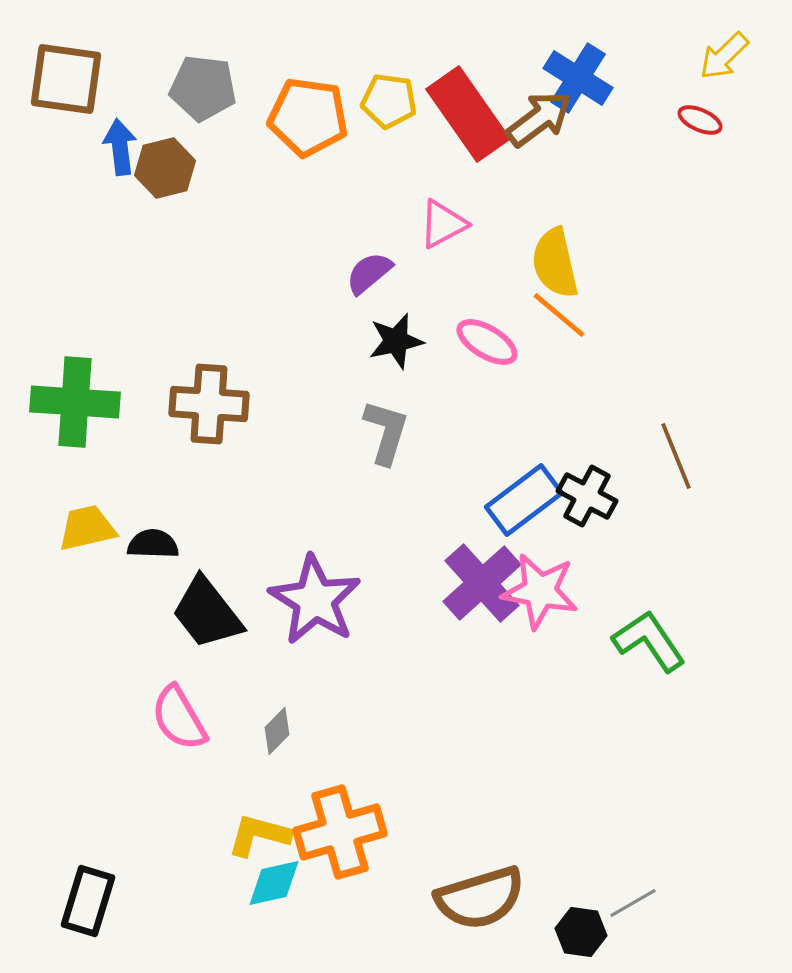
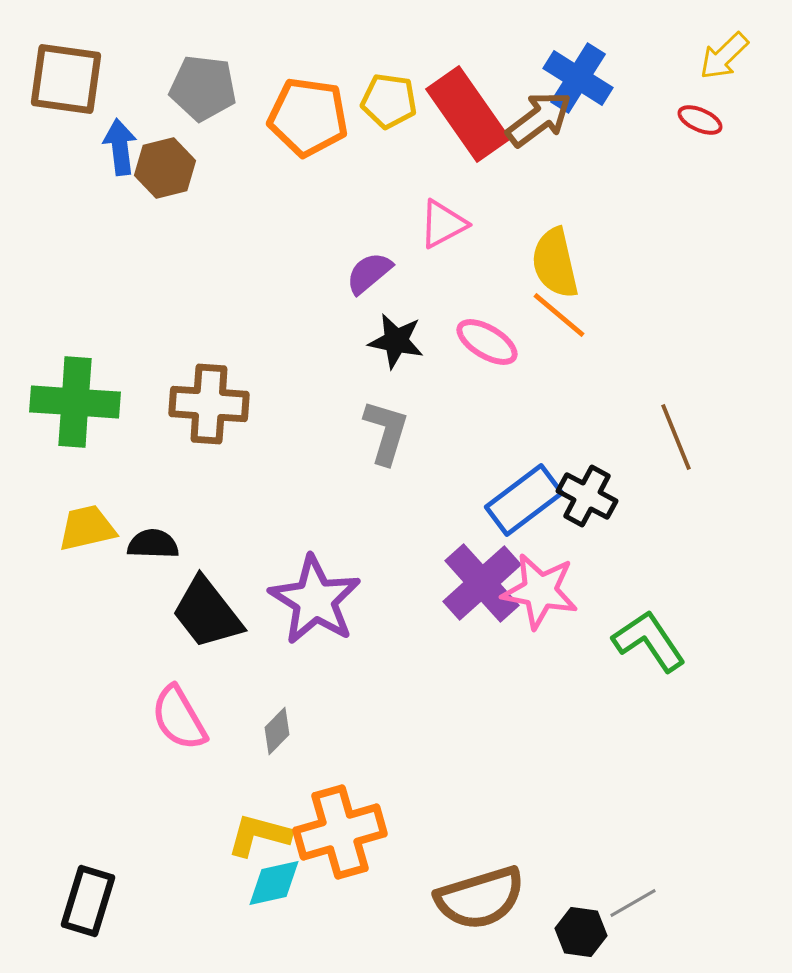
black star: rotated 24 degrees clockwise
brown line: moved 19 px up
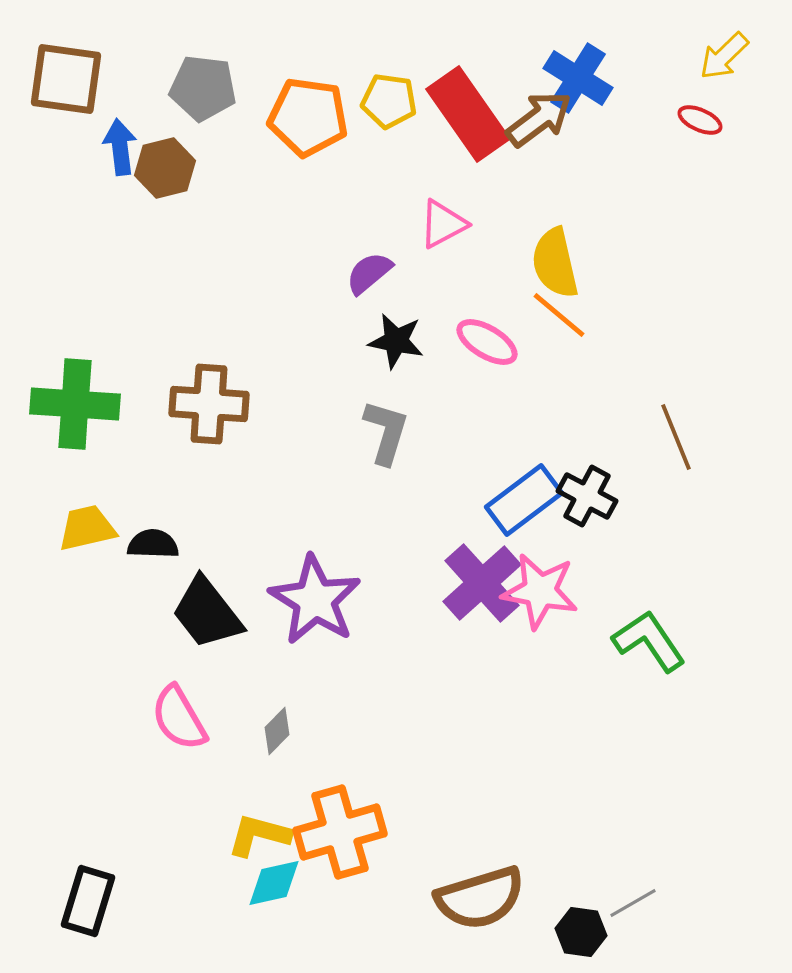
green cross: moved 2 px down
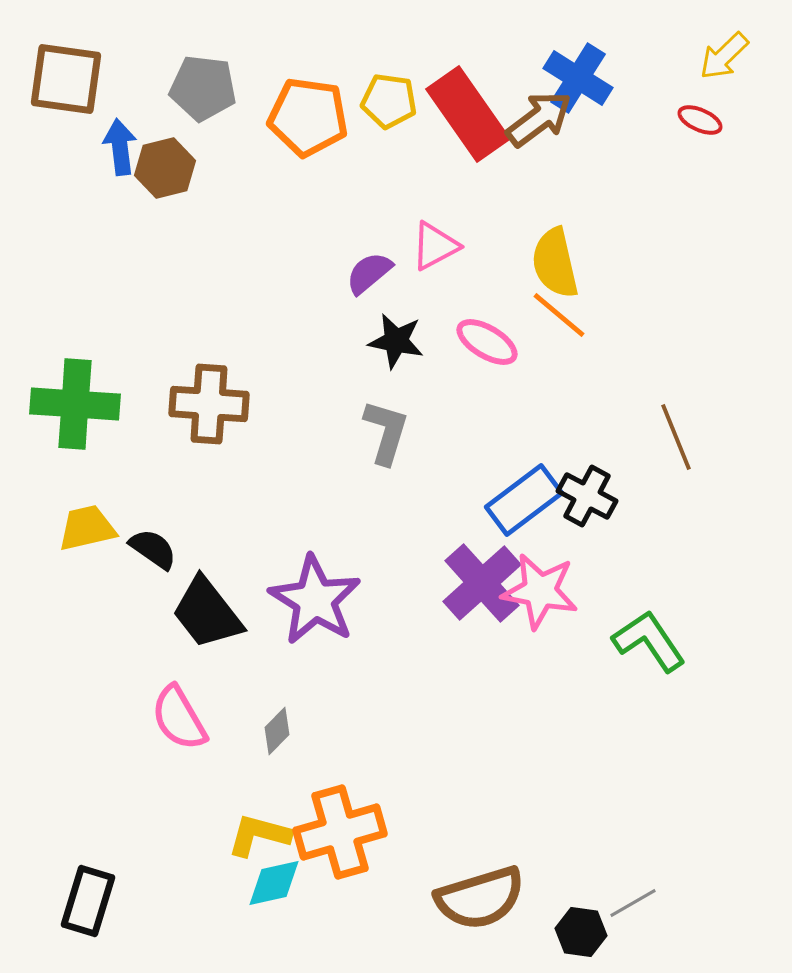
pink triangle: moved 8 px left, 22 px down
black semicircle: moved 5 px down; rotated 33 degrees clockwise
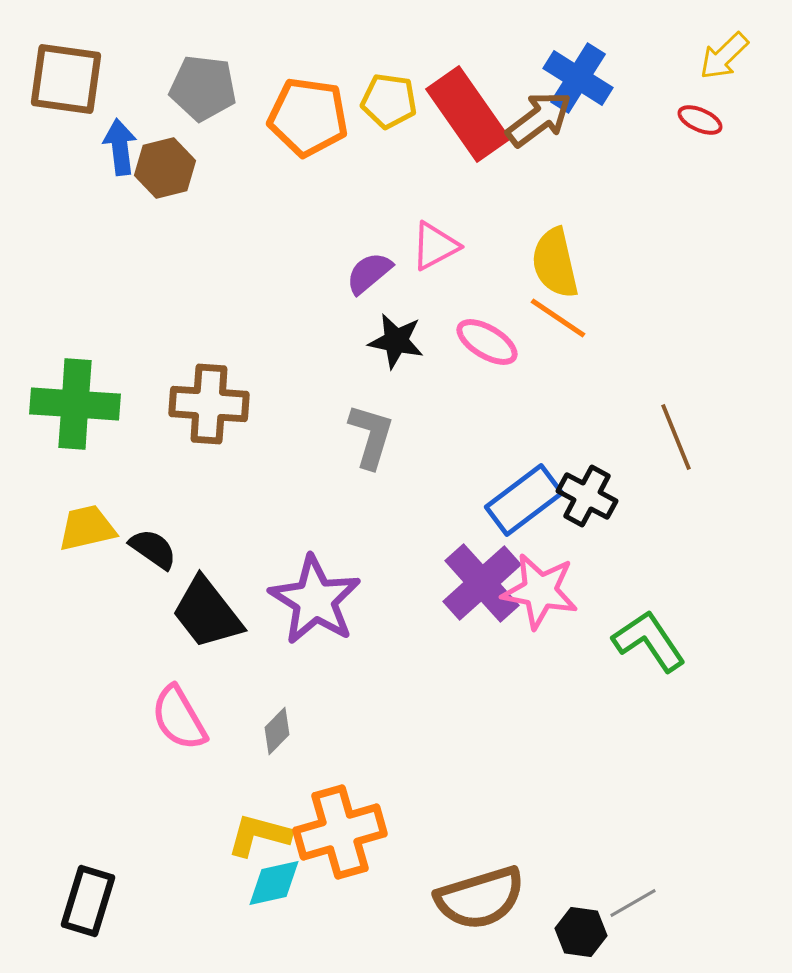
orange line: moved 1 px left, 3 px down; rotated 6 degrees counterclockwise
gray L-shape: moved 15 px left, 4 px down
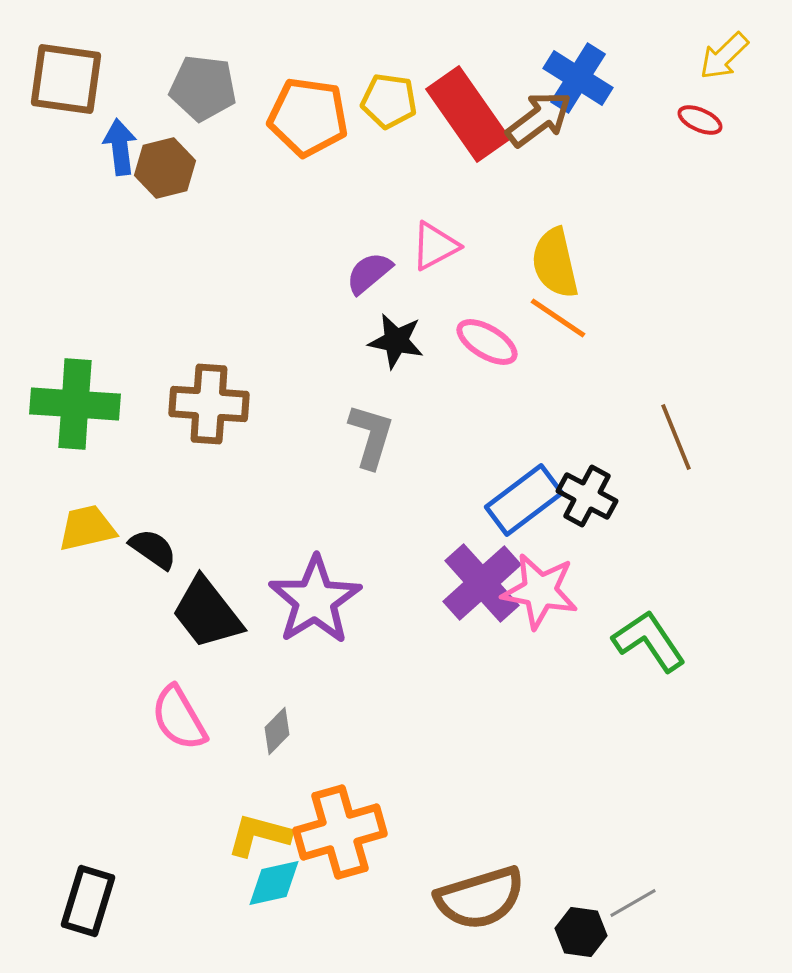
purple star: rotated 8 degrees clockwise
